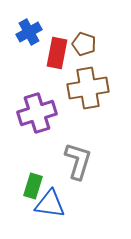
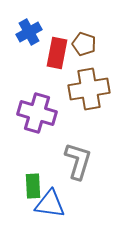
brown cross: moved 1 px right, 1 px down
purple cross: rotated 33 degrees clockwise
green rectangle: rotated 20 degrees counterclockwise
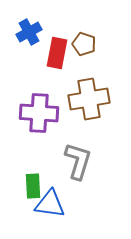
brown cross: moved 10 px down
purple cross: moved 2 px right; rotated 12 degrees counterclockwise
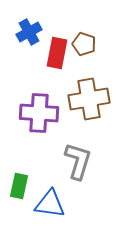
green rectangle: moved 14 px left; rotated 15 degrees clockwise
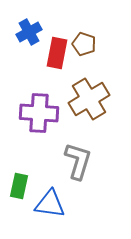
brown cross: rotated 21 degrees counterclockwise
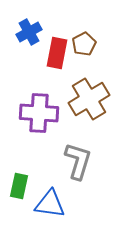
brown pentagon: rotated 25 degrees clockwise
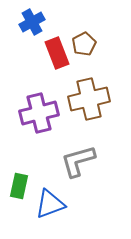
blue cross: moved 3 px right, 10 px up
red rectangle: rotated 32 degrees counterclockwise
brown cross: rotated 18 degrees clockwise
purple cross: rotated 18 degrees counterclockwise
gray L-shape: rotated 123 degrees counterclockwise
blue triangle: rotated 28 degrees counterclockwise
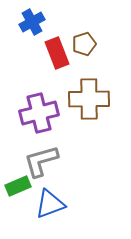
brown pentagon: rotated 10 degrees clockwise
brown cross: rotated 12 degrees clockwise
gray L-shape: moved 37 px left
green rectangle: moved 1 px left; rotated 55 degrees clockwise
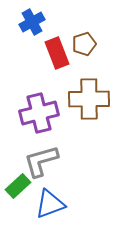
green rectangle: rotated 20 degrees counterclockwise
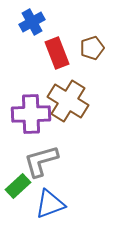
brown pentagon: moved 8 px right, 4 px down
brown cross: moved 21 px left, 2 px down; rotated 33 degrees clockwise
purple cross: moved 8 px left, 1 px down; rotated 12 degrees clockwise
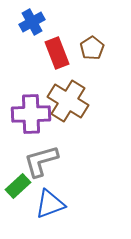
brown pentagon: rotated 15 degrees counterclockwise
